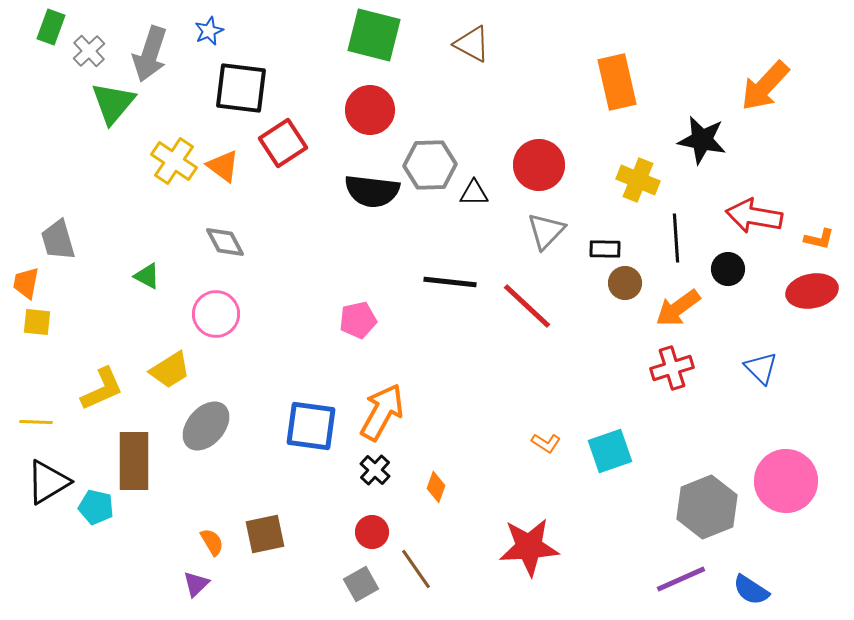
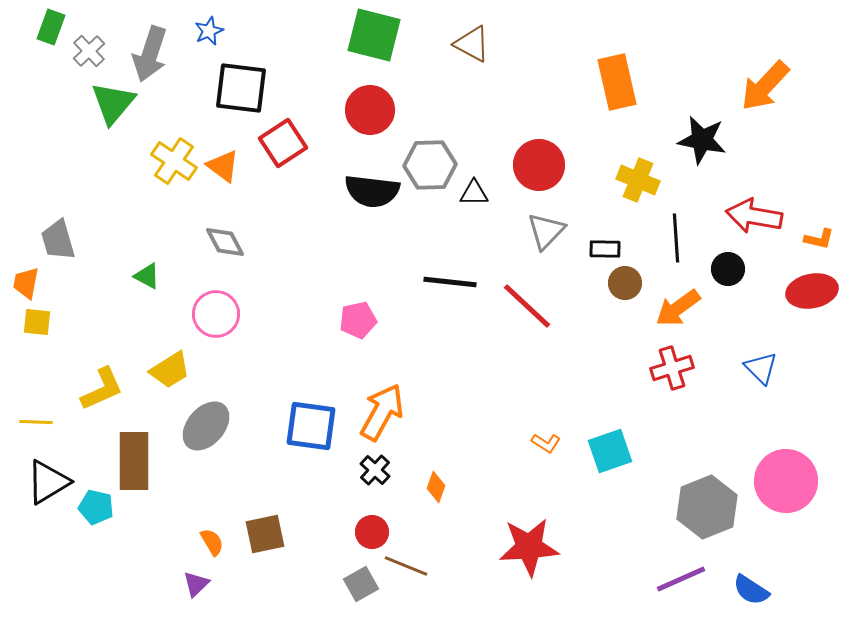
brown line at (416, 569): moved 10 px left, 3 px up; rotated 33 degrees counterclockwise
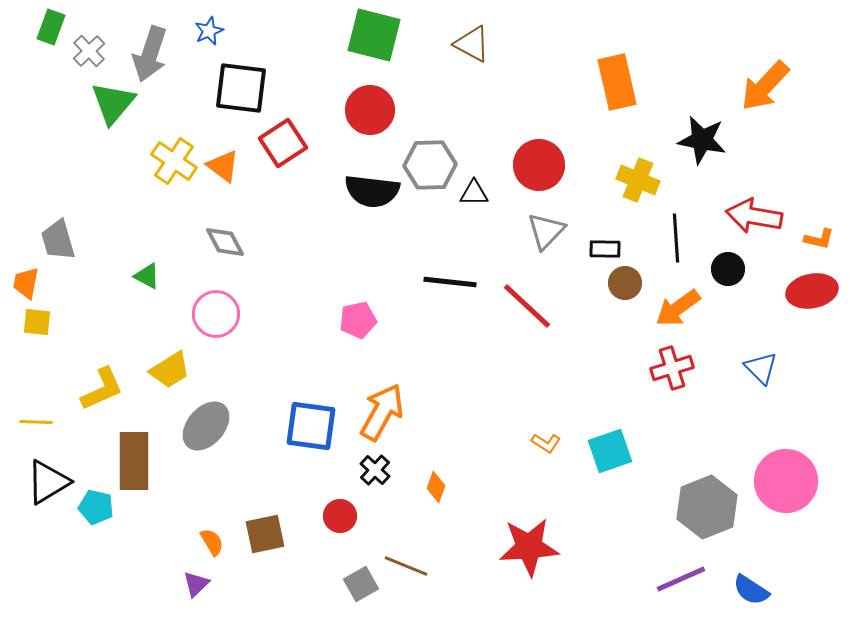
red circle at (372, 532): moved 32 px left, 16 px up
